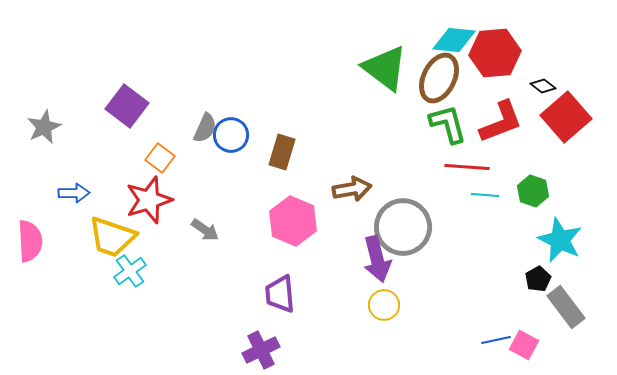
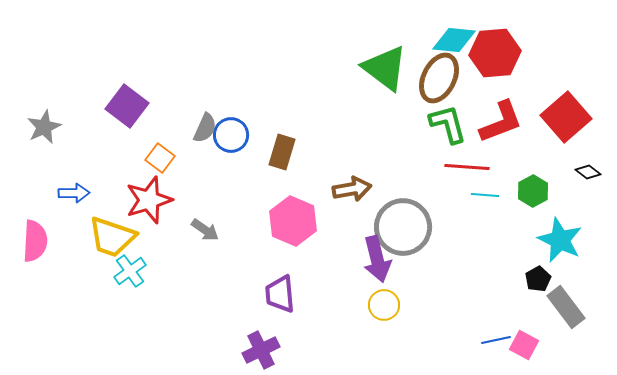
black diamond: moved 45 px right, 86 px down
green hexagon: rotated 12 degrees clockwise
pink semicircle: moved 5 px right; rotated 6 degrees clockwise
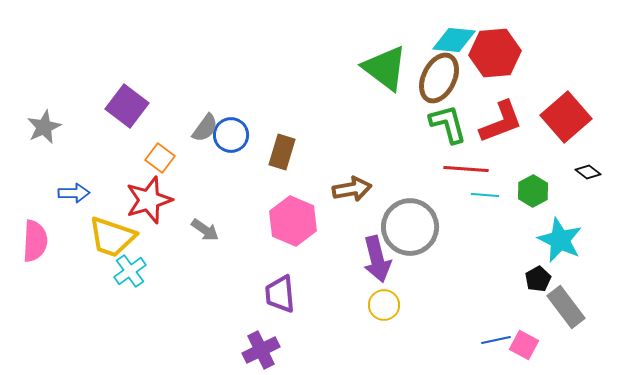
gray semicircle: rotated 12 degrees clockwise
red line: moved 1 px left, 2 px down
gray circle: moved 7 px right
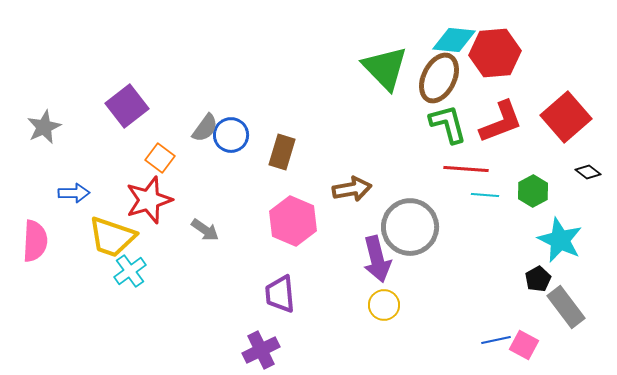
green triangle: rotated 9 degrees clockwise
purple square: rotated 15 degrees clockwise
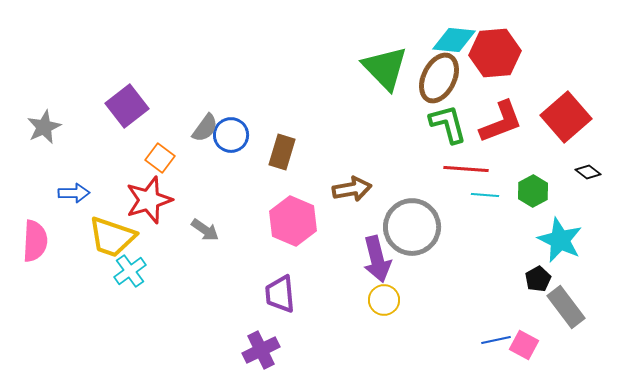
gray circle: moved 2 px right
yellow circle: moved 5 px up
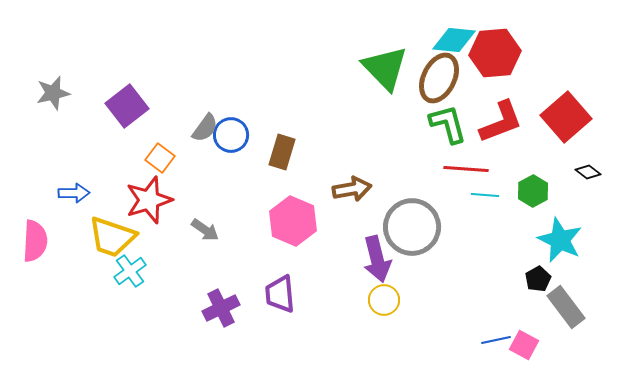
gray star: moved 9 px right, 34 px up; rotated 12 degrees clockwise
purple cross: moved 40 px left, 42 px up
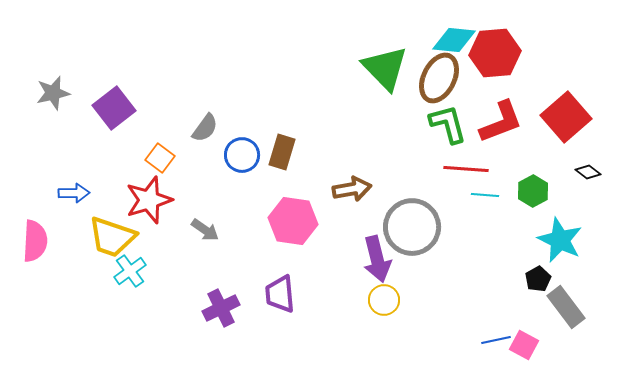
purple square: moved 13 px left, 2 px down
blue circle: moved 11 px right, 20 px down
pink hexagon: rotated 15 degrees counterclockwise
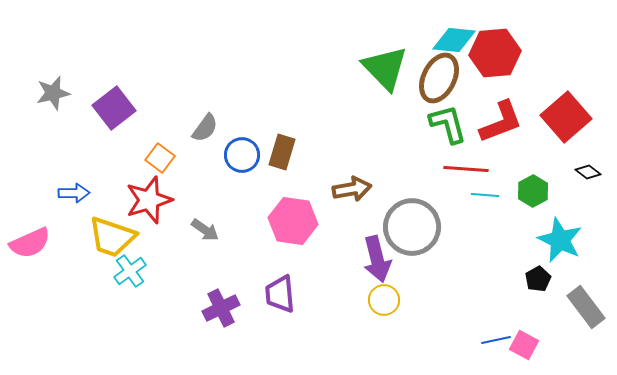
pink semicircle: moved 5 px left, 2 px down; rotated 63 degrees clockwise
gray rectangle: moved 20 px right
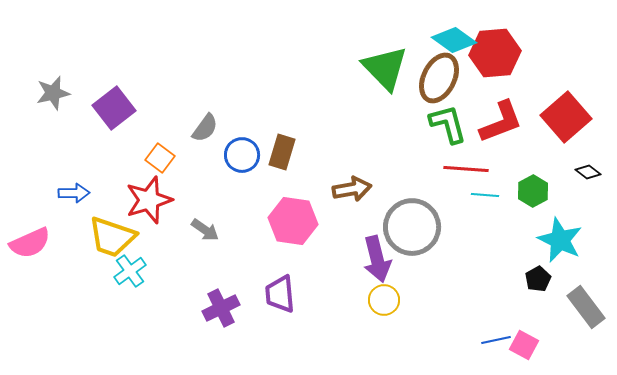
cyan diamond: rotated 30 degrees clockwise
